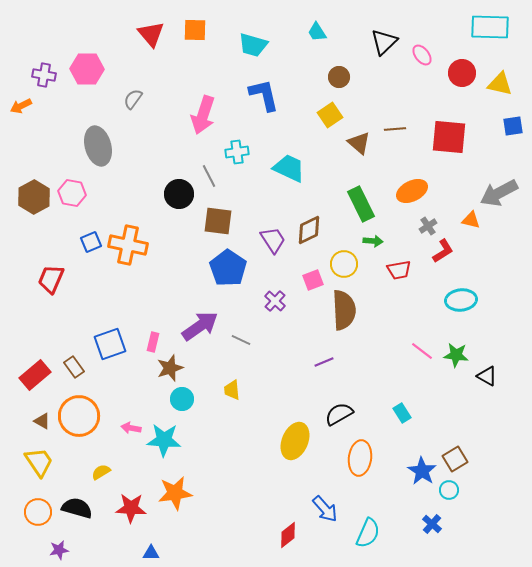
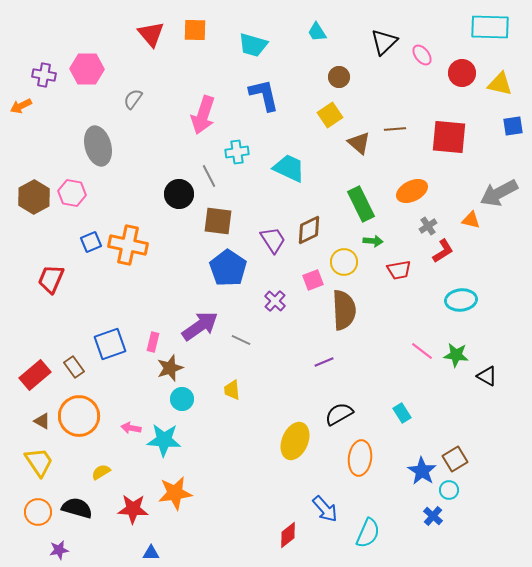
yellow circle at (344, 264): moved 2 px up
red star at (131, 508): moved 2 px right, 1 px down
blue cross at (432, 524): moved 1 px right, 8 px up
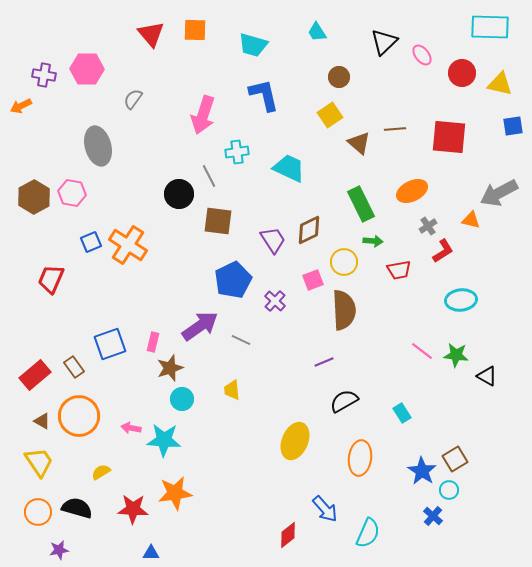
orange cross at (128, 245): rotated 21 degrees clockwise
blue pentagon at (228, 268): moved 5 px right, 12 px down; rotated 12 degrees clockwise
black semicircle at (339, 414): moved 5 px right, 13 px up
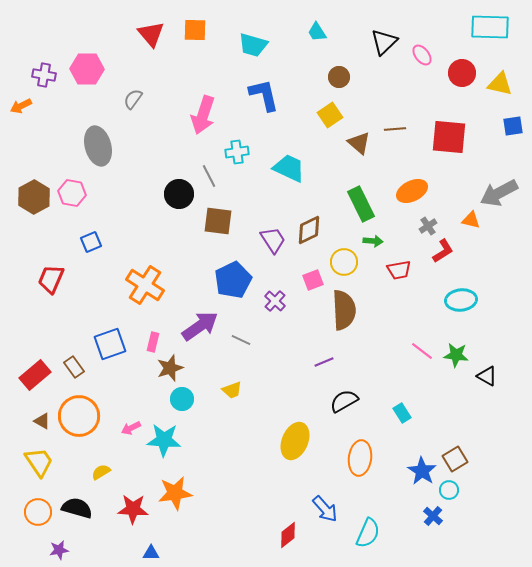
orange cross at (128, 245): moved 17 px right, 40 px down
yellow trapezoid at (232, 390): rotated 105 degrees counterclockwise
pink arrow at (131, 428): rotated 36 degrees counterclockwise
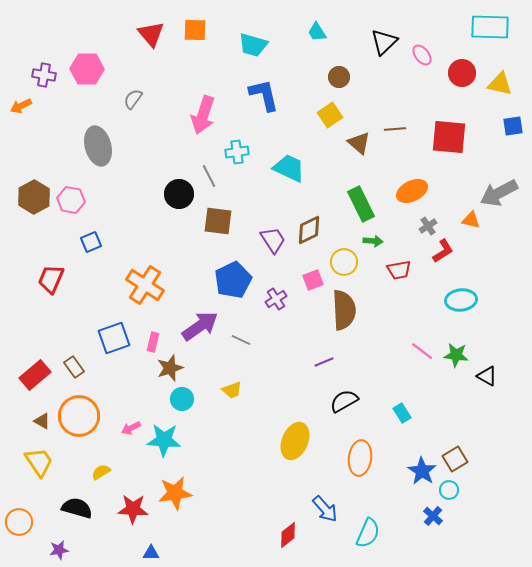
pink hexagon at (72, 193): moved 1 px left, 7 px down
purple cross at (275, 301): moved 1 px right, 2 px up; rotated 15 degrees clockwise
blue square at (110, 344): moved 4 px right, 6 px up
orange circle at (38, 512): moved 19 px left, 10 px down
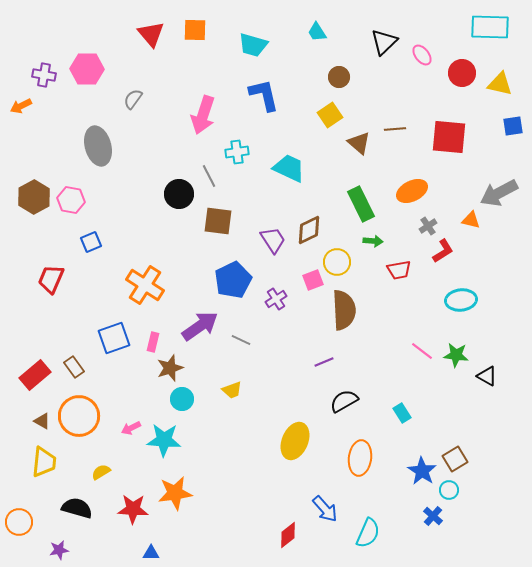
yellow circle at (344, 262): moved 7 px left
yellow trapezoid at (39, 462): moved 5 px right; rotated 40 degrees clockwise
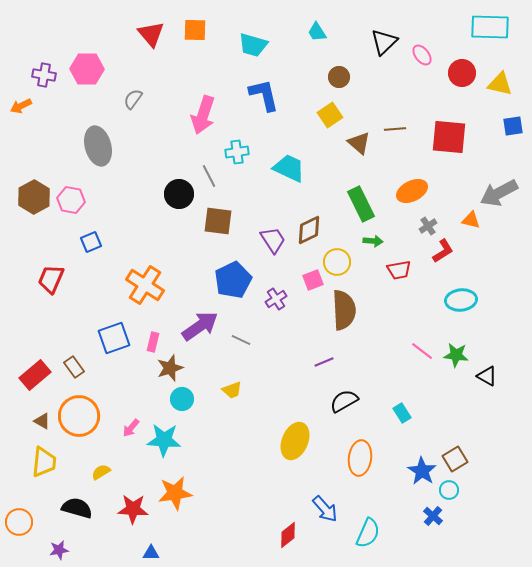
pink arrow at (131, 428): rotated 24 degrees counterclockwise
